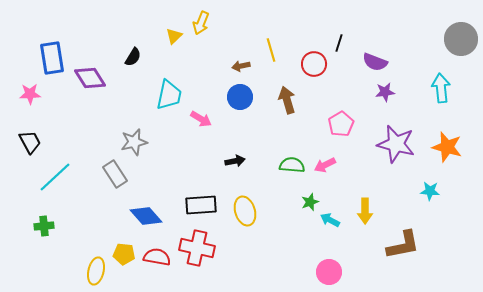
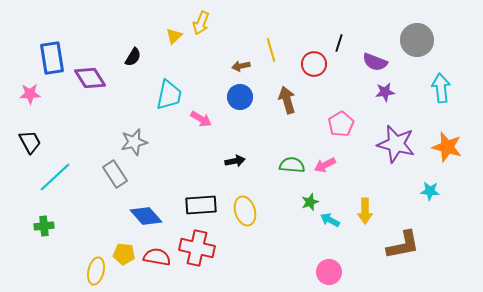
gray circle at (461, 39): moved 44 px left, 1 px down
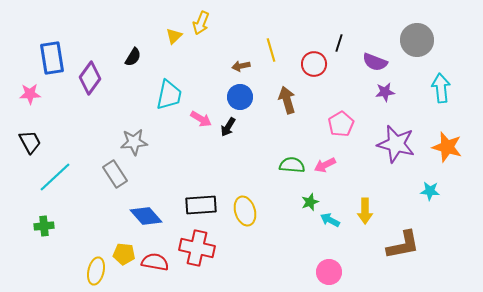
purple diamond at (90, 78): rotated 68 degrees clockwise
gray star at (134, 142): rotated 8 degrees clockwise
black arrow at (235, 161): moved 7 px left, 34 px up; rotated 132 degrees clockwise
red semicircle at (157, 257): moved 2 px left, 5 px down
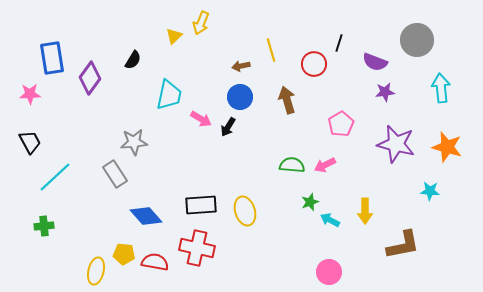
black semicircle at (133, 57): moved 3 px down
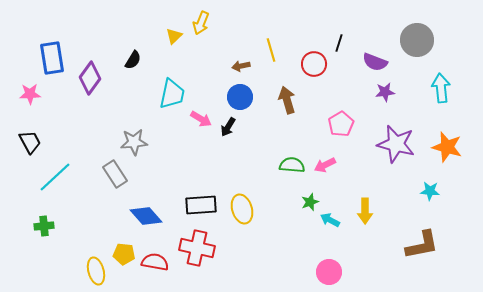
cyan trapezoid at (169, 95): moved 3 px right, 1 px up
yellow ellipse at (245, 211): moved 3 px left, 2 px up
brown L-shape at (403, 245): moved 19 px right
yellow ellipse at (96, 271): rotated 28 degrees counterclockwise
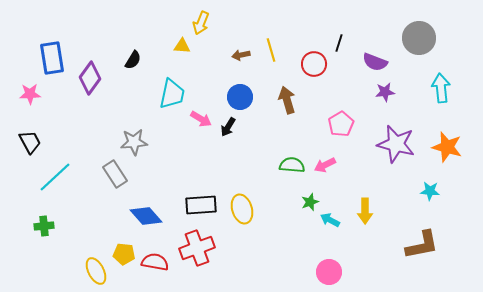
yellow triangle at (174, 36): moved 8 px right, 10 px down; rotated 48 degrees clockwise
gray circle at (417, 40): moved 2 px right, 2 px up
brown arrow at (241, 66): moved 11 px up
red cross at (197, 248): rotated 32 degrees counterclockwise
yellow ellipse at (96, 271): rotated 12 degrees counterclockwise
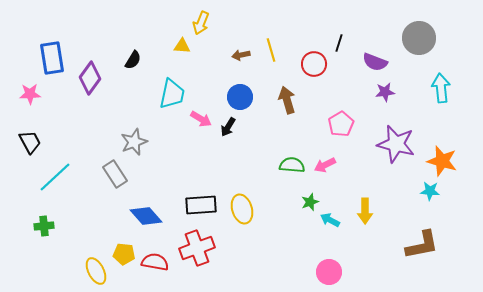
gray star at (134, 142): rotated 16 degrees counterclockwise
orange star at (447, 147): moved 5 px left, 14 px down
